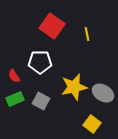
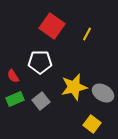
yellow line: rotated 40 degrees clockwise
red semicircle: moved 1 px left
gray square: rotated 24 degrees clockwise
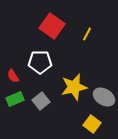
gray ellipse: moved 1 px right, 4 px down
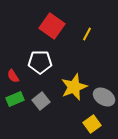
yellow star: rotated 8 degrees counterclockwise
yellow square: rotated 18 degrees clockwise
